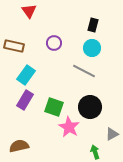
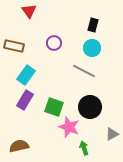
pink star: rotated 10 degrees counterclockwise
green arrow: moved 11 px left, 4 px up
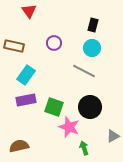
purple rectangle: moved 1 px right; rotated 48 degrees clockwise
gray triangle: moved 1 px right, 2 px down
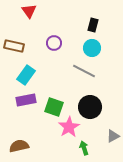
pink star: rotated 20 degrees clockwise
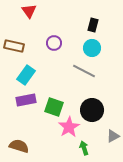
black circle: moved 2 px right, 3 px down
brown semicircle: rotated 30 degrees clockwise
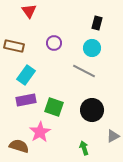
black rectangle: moved 4 px right, 2 px up
pink star: moved 29 px left, 5 px down
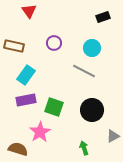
black rectangle: moved 6 px right, 6 px up; rotated 56 degrees clockwise
brown semicircle: moved 1 px left, 3 px down
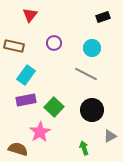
red triangle: moved 1 px right, 4 px down; rotated 14 degrees clockwise
gray line: moved 2 px right, 3 px down
green square: rotated 24 degrees clockwise
gray triangle: moved 3 px left
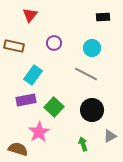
black rectangle: rotated 16 degrees clockwise
cyan rectangle: moved 7 px right
pink star: moved 1 px left
green arrow: moved 1 px left, 4 px up
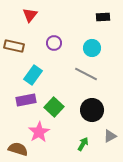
green arrow: rotated 48 degrees clockwise
